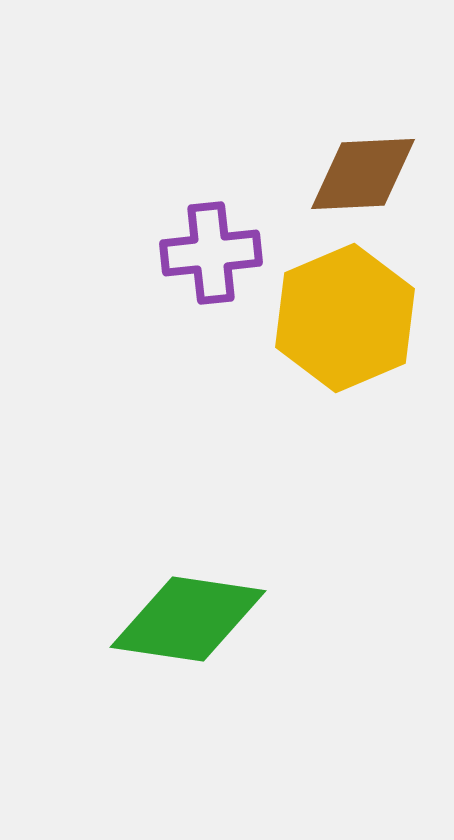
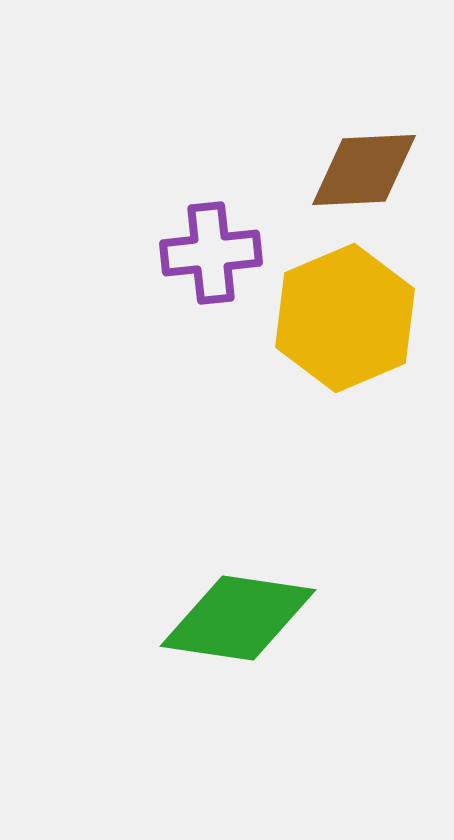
brown diamond: moved 1 px right, 4 px up
green diamond: moved 50 px right, 1 px up
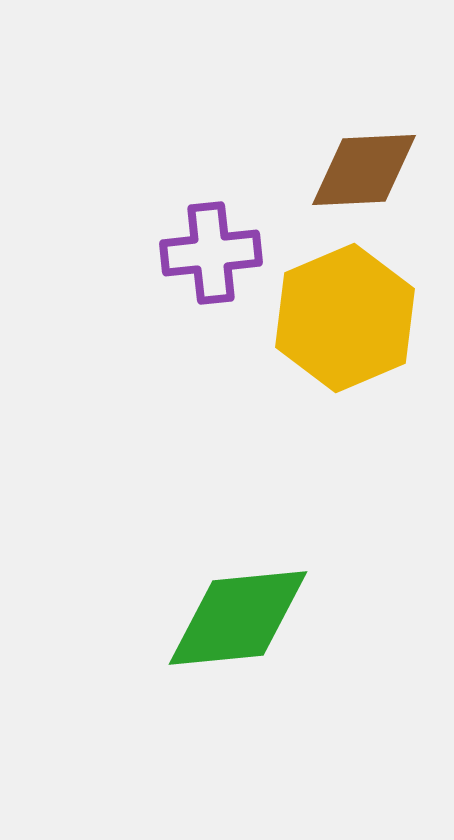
green diamond: rotated 14 degrees counterclockwise
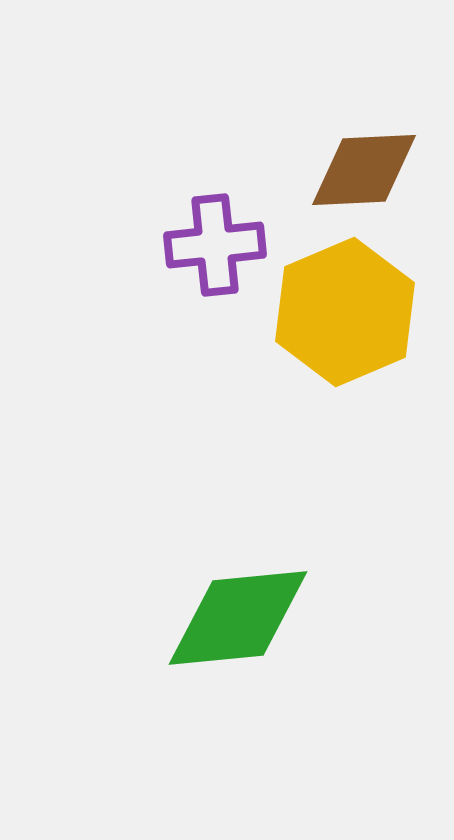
purple cross: moved 4 px right, 8 px up
yellow hexagon: moved 6 px up
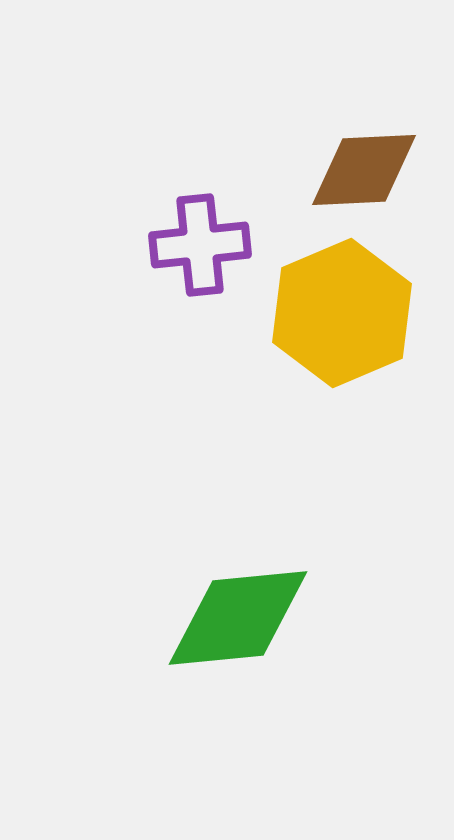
purple cross: moved 15 px left
yellow hexagon: moved 3 px left, 1 px down
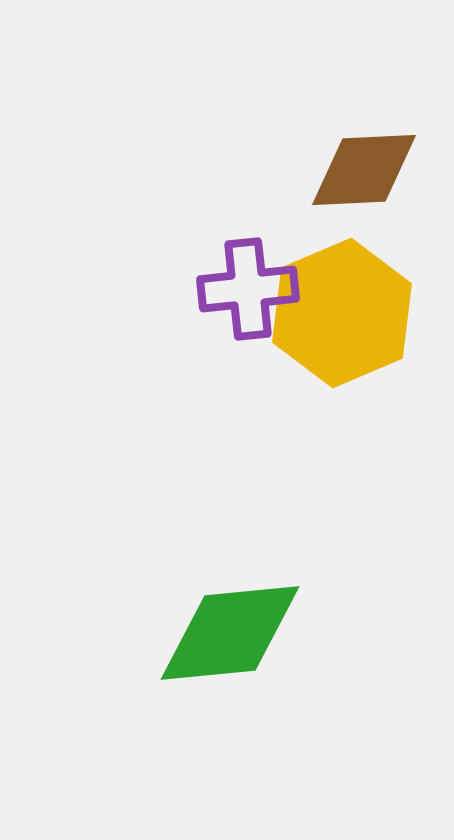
purple cross: moved 48 px right, 44 px down
green diamond: moved 8 px left, 15 px down
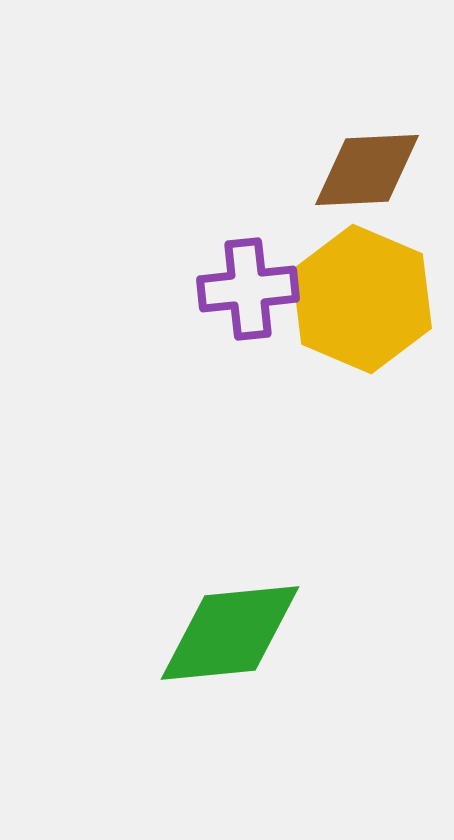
brown diamond: moved 3 px right
yellow hexagon: moved 20 px right, 14 px up; rotated 14 degrees counterclockwise
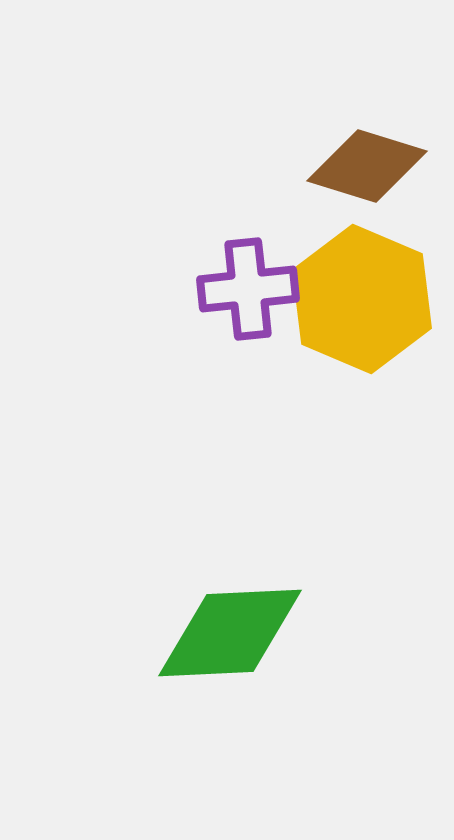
brown diamond: moved 4 px up; rotated 20 degrees clockwise
green diamond: rotated 3 degrees clockwise
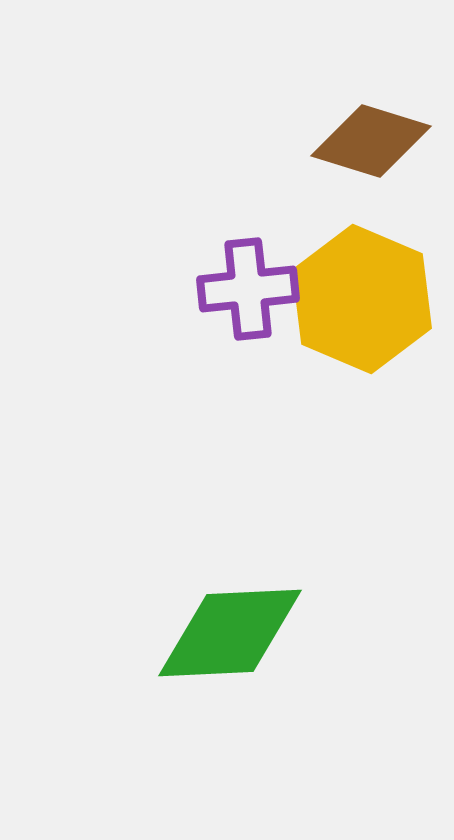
brown diamond: moved 4 px right, 25 px up
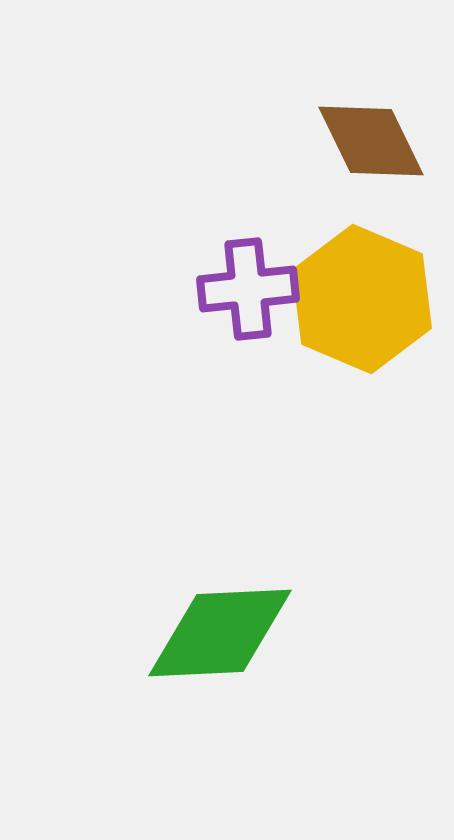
brown diamond: rotated 47 degrees clockwise
green diamond: moved 10 px left
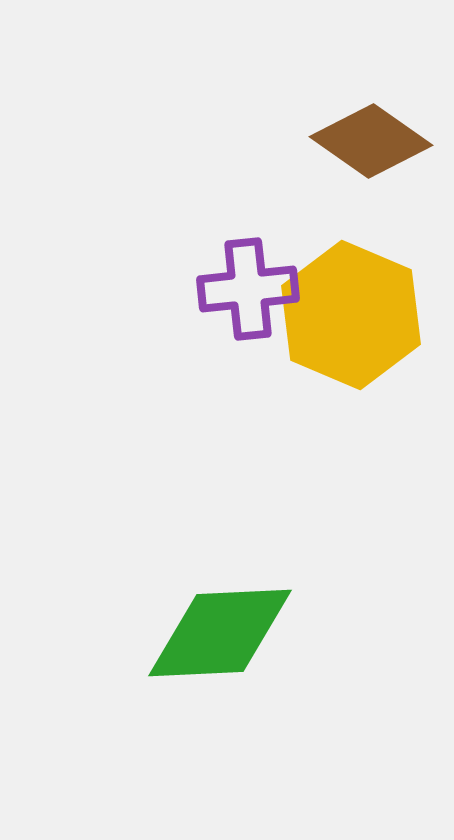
brown diamond: rotated 29 degrees counterclockwise
yellow hexagon: moved 11 px left, 16 px down
